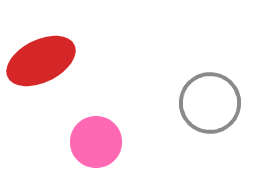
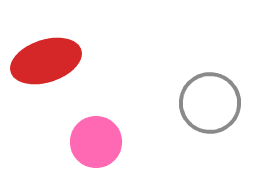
red ellipse: moved 5 px right; rotated 8 degrees clockwise
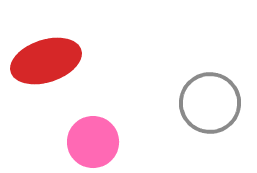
pink circle: moved 3 px left
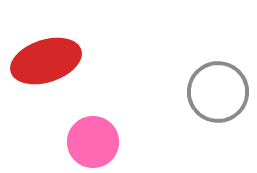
gray circle: moved 8 px right, 11 px up
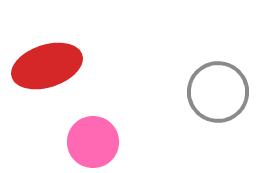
red ellipse: moved 1 px right, 5 px down
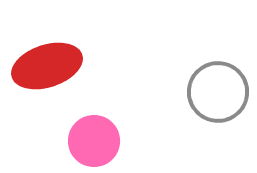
pink circle: moved 1 px right, 1 px up
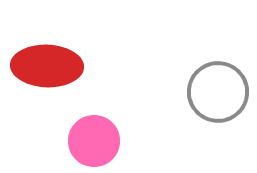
red ellipse: rotated 20 degrees clockwise
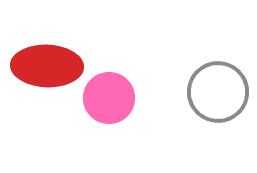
pink circle: moved 15 px right, 43 px up
